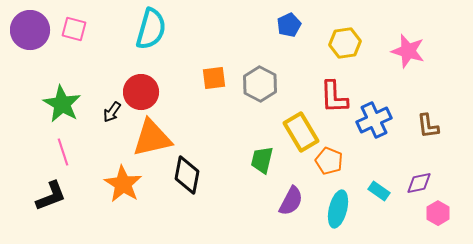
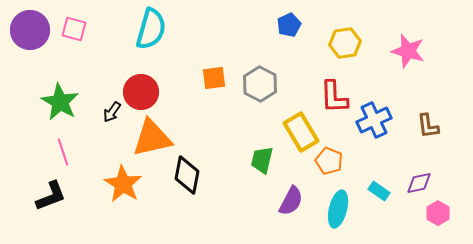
green star: moved 2 px left, 2 px up
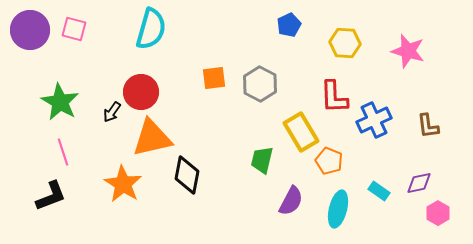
yellow hexagon: rotated 12 degrees clockwise
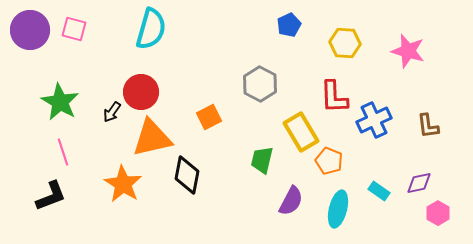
orange square: moved 5 px left, 39 px down; rotated 20 degrees counterclockwise
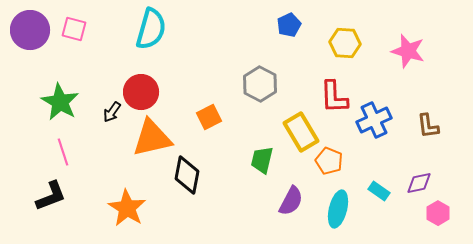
orange star: moved 4 px right, 24 px down
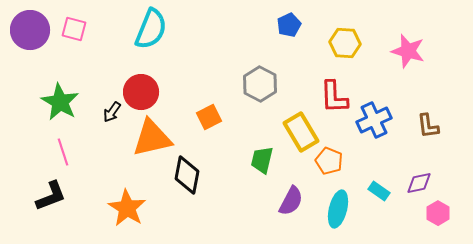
cyan semicircle: rotated 6 degrees clockwise
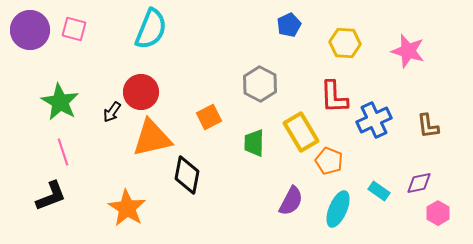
green trapezoid: moved 8 px left, 17 px up; rotated 12 degrees counterclockwise
cyan ellipse: rotated 9 degrees clockwise
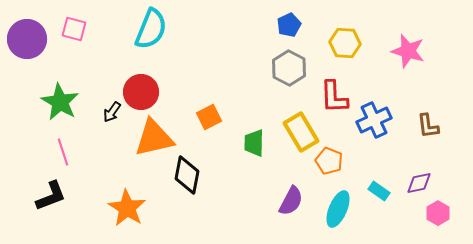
purple circle: moved 3 px left, 9 px down
gray hexagon: moved 29 px right, 16 px up
orange triangle: moved 2 px right
